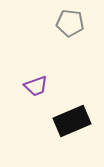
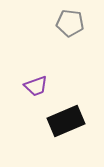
black rectangle: moved 6 px left
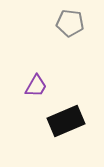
purple trapezoid: rotated 40 degrees counterclockwise
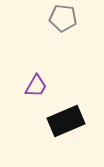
gray pentagon: moved 7 px left, 5 px up
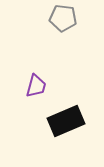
purple trapezoid: rotated 15 degrees counterclockwise
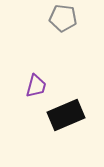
black rectangle: moved 6 px up
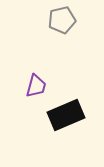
gray pentagon: moved 1 px left, 2 px down; rotated 20 degrees counterclockwise
